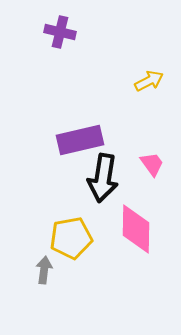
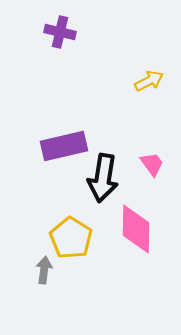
purple rectangle: moved 16 px left, 6 px down
yellow pentagon: rotated 30 degrees counterclockwise
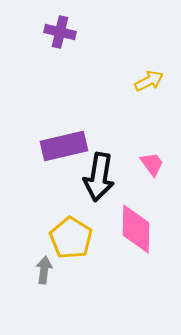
black arrow: moved 4 px left, 1 px up
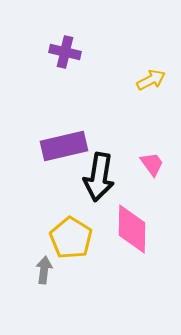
purple cross: moved 5 px right, 20 px down
yellow arrow: moved 2 px right, 1 px up
pink diamond: moved 4 px left
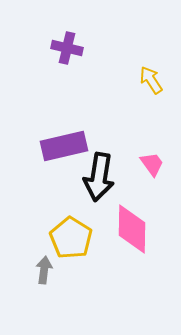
purple cross: moved 2 px right, 4 px up
yellow arrow: rotated 96 degrees counterclockwise
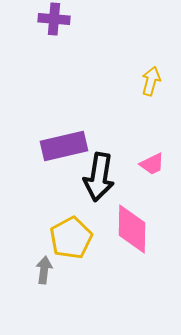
purple cross: moved 13 px left, 29 px up; rotated 8 degrees counterclockwise
yellow arrow: moved 1 px down; rotated 48 degrees clockwise
pink trapezoid: rotated 100 degrees clockwise
yellow pentagon: rotated 12 degrees clockwise
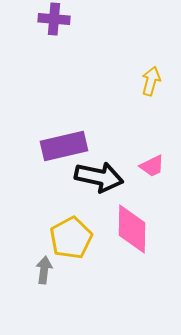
pink trapezoid: moved 2 px down
black arrow: rotated 87 degrees counterclockwise
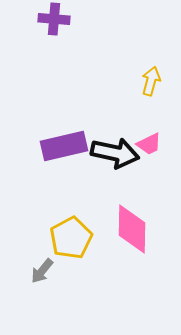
pink trapezoid: moved 3 px left, 22 px up
black arrow: moved 16 px right, 24 px up
gray arrow: moved 2 px left, 1 px down; rotated 148 degrees counterclockwise
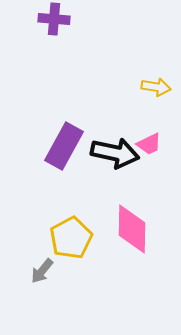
yellow arrow: moved 5 px right, 6 px down; rotated 84 degrees clockwise
purple rectangle: rotated 48 degrees counterclockwise
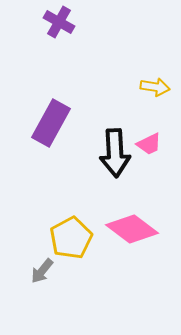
purple cross: moved 5 px right, 3 px down; rotated 24 degrees clockwise
yellow arrow: moved 1 px left
purple rectangle: moved 13 px left, 23 px up
black arrow: rotated 75 degrees clockwise
pink diamond: rotated 54 degrees counterclockwise
